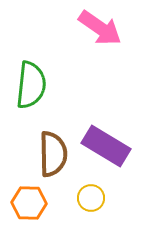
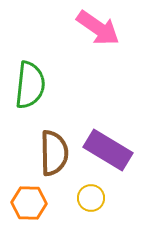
pink arrow: moved 2 px left
green semicircle: moved 1 px left
purple rectangle: moved 2 px right, 4 px down
brown semicircle: moved 1 px right, 1 px up
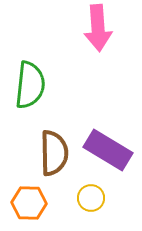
pink arrow: rotated 51 degrees clockwise
